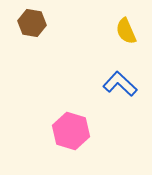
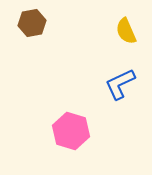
brown hexagon: rotated 20 degrees counterclockwise
blue L-shape: rotated 68 degrees counterclockwise
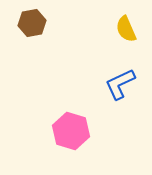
yellow semicircle: moved 2 px up
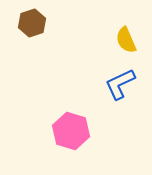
brown hexagon: rotated 8 degrees counterclockwise
yellow semicircle: moved 11 px down
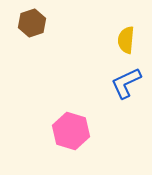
yellow semicircle: rotated 28 degrees clockwise
blue L-shape: moved 6 px right, 1 px up
